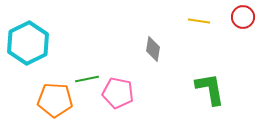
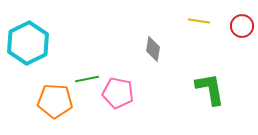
red circle: moved 1 px left, 9 px down
orange pentagon: moved 1 px down
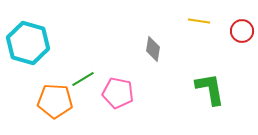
red circle: moved 5 px down
cyan hexagon: rotated 18 degrees counterclockwise
green line: moved 4 px left; rotated 20 degrees counterclockwise
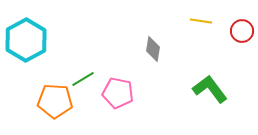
yellow line: moved 2 px right
cyan hexagon: moved 2 px left, 3 px up; rotated 15 degrees clockwise
green L-shape: rotated 27 degrees counterclockwise
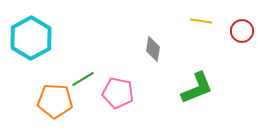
cyan hexagon: moved 5 px right, 2 px up
green L-shape: moved 13 px left, 1 px up; rotated 105 degrees clockwise
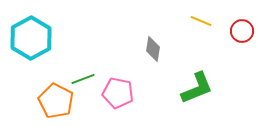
yellow line: rotated 15 degrees clockwise
green line: rotated 10 degrees clockwise
orange pentagon: moved 1 px right; rotated 24 degrees clockwise
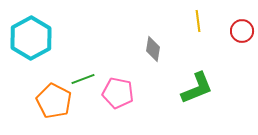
yellow line: moved 3 px left; rotated 60 degrees clockwise
orange pentagon: moved 2 px left
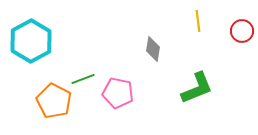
cyan hexagon: moved 3 px down
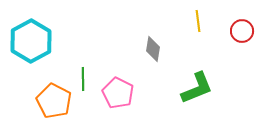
green line: rotated 70 degrees counterclockwise
pink pentagon: rotated 16 degrees clockwise
